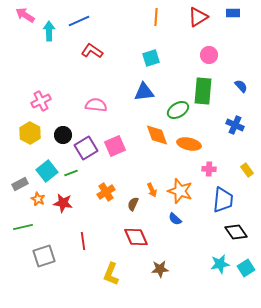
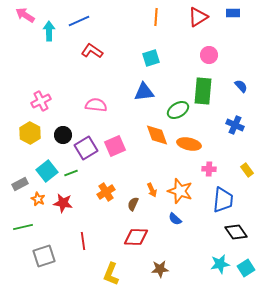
red diamond at (136, 237): rotated 65 degrees counterclockwise
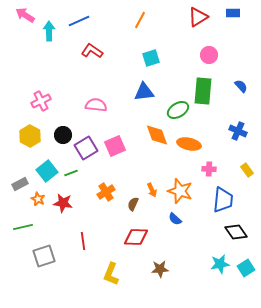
orange line at (156, 17): moved 16 px left, 3 px down; rotated 24 degrees clockwise
blue cross at (235, 125): moved 3 px right, 6 px down
yellow hexagon at (30, 133): moved 3 px down
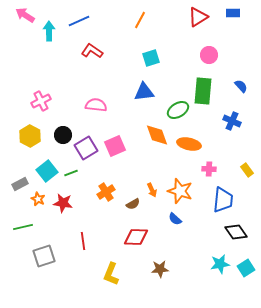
blue cross at (238, 131): moved 6 px left, 10 px up
brown semicircle at (133, 204): rotated 144 degrees counterclockwise
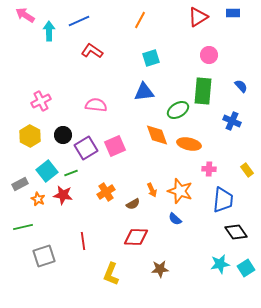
red star at (63, 203): moved 8 px up
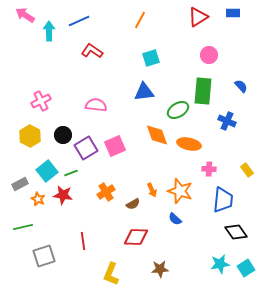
blue cross at (232, 121): moved 5 px left
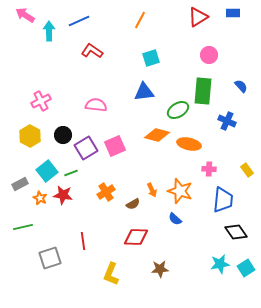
orange diamond at (157, 135): rotated 55 degrees counterclockwise
orange star at (38, 199): moved 2 px right, 1 px up
gray square at (44, 256): moved 6 px right, 2 px down
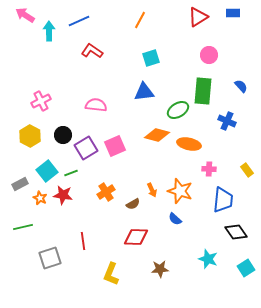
cyan star at (220, 264): moved 12 px left, 5 px up; rotated 30 degrees clockwise
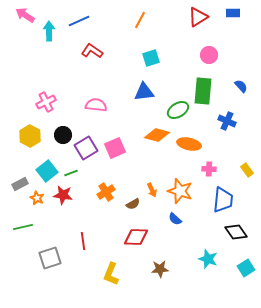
pink cross at (41, 101): moved 5 px right, 1 px down
pink square at (115, 146): moved 2 px down
orange star at (40, 198): moved 3 px left
